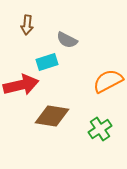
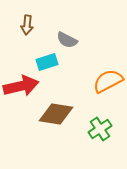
red arrow: moved 1 px down
brown diamond: moved 4 px right, 2 px up
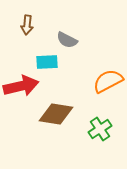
cyan rectangle: rotated 15 degrees clockwise
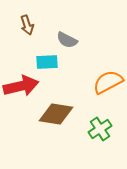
brown arrow: rotated 24 degrees counterclockwise
orange semicircle: moved 1 px down
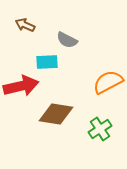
brown arrow: moved 2 px left; rotated 132 degrees clockwise
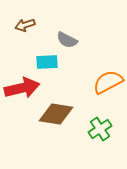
brown arrow: rotated 42 degrees counterclockwise
red arrow: moved 1 px right, 2 px down
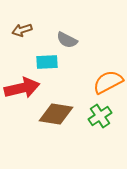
brown arrow: moved 3 px left, 5 px down
green cross: moved 13 px up
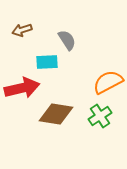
gray semicircle: rotated 150 degrees counterclockwise
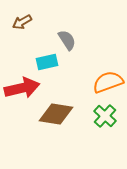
brown arrow: moved 8 px up; rotated 12 degrees counterclockwise
cyan rectangle: rotated 10 degrees counterclockwise
orange semicircle: rotated 8 degrees clockwise
green cross: moved 5 px right; rotated 15 degrees counterclockwise
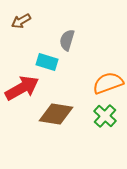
brown arrow: moved 1 px left, 1 px up
gray semicircle: rotated 130 degrees counterclockwise
cyan rectangle: rotated 30 degrees clockwise
orange semicircle: moved 1 px down
red arrow: rotated 16 degrees counterclockwise
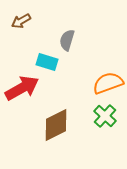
brown diamond: moved 11 px down; rotated 36 degrees counterclockwise
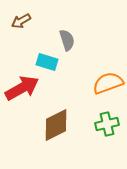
gray semicircle: rotated 145 degrees clockwise
green cross: moved 2 px right, 8 px down; rotated 35 degrees clockwise
